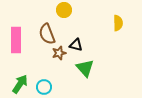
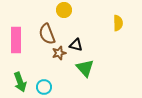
green arrow: moved 2 px up; rotated 126 degrees clockwise
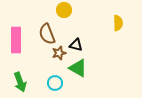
green triangle: moved 7 px left; rotated 18 degrees counterclockwise
cyan circle: moved 11 px right, 4 px up
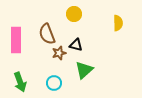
yellow circle: moved 10 px right, 4 px down
green triangle: moved 6 px right, 2 px down; rotated 48 degrees clockwise
cyan circle: moved 1 px left
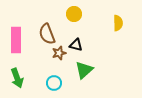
green arrow: moved 3 px left, 4 px up
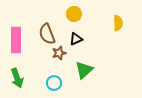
black triangle: moved 6 px up; rotated 40 degrees counterclockwise
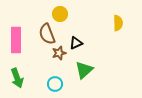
yellow circle: moved 14 px left
black triangle: moved 4 px down
cyan circle: moved 1 px right, 1 px down
